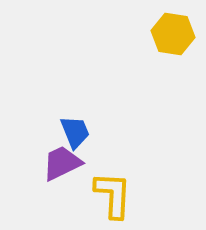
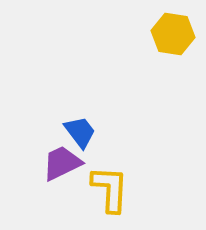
blue trapezoid: moved 5 px right; rotated 15 degrees counterclockwise
yellow L-shape: moved 3 px left, 6 px up
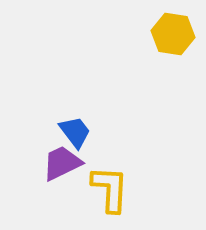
blue trapezoid: moved 5 px left
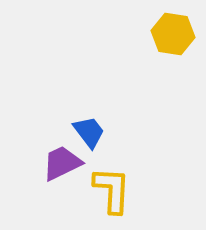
blue trapezoid: moved 14 px right
yellow L-shape: moved 2 px right, 1 px down
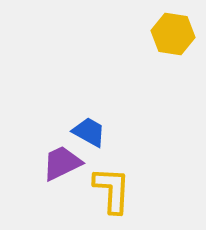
blue trapezoid: rotated 24 degrees counterclockwise
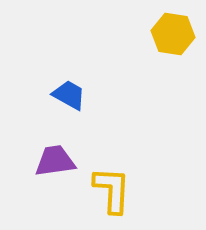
blue trapezoid: moved 20 px left, 37 px up
purple trapezoid: moved 7 px left, 2 px up; rotated 18 degrees clockwise
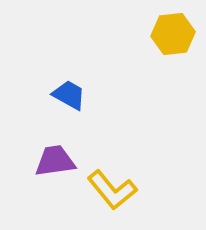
yellow hexagon: rotated 15 degrees counterclockwise
yellow L-shape: rotated 138 degrees clockwise
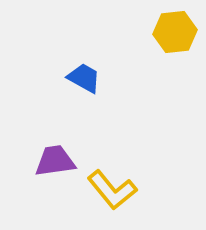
yellow hexagon: moved 2 px right, 2 px up
blue trapezoid: moved 15 px right, 17 px up
